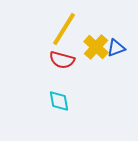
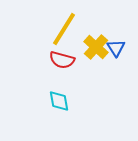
blue triangle: rotated 42 degrees counterclockwise
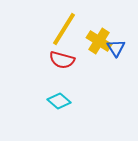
yellow cross: moved 3 px right, 6 px up; rotated 10 degrees counterclockwise
cyan diamond: rotated 40 degrees counterclockwise
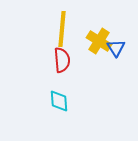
yellow line: moved 2 px left; rotated 27 degrees counterclockwise
red semicircle: rotated 110 degrees counterclockwise
cyan diamond: rotated 45 degrees clockwise
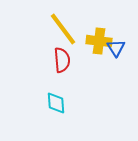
yellow line: moved 1 px right; rotated 42 degrees counterclockwise
yellow cross: rotated 25 degrees counterclockwise
cyan diamond: moved 3 px left, 2 px down
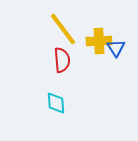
yellow cross: rotated 10 degrees counterclockwise
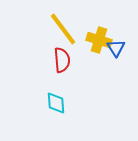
yellow cross: moved 1 px up; rotated 20 degrees clockwise
